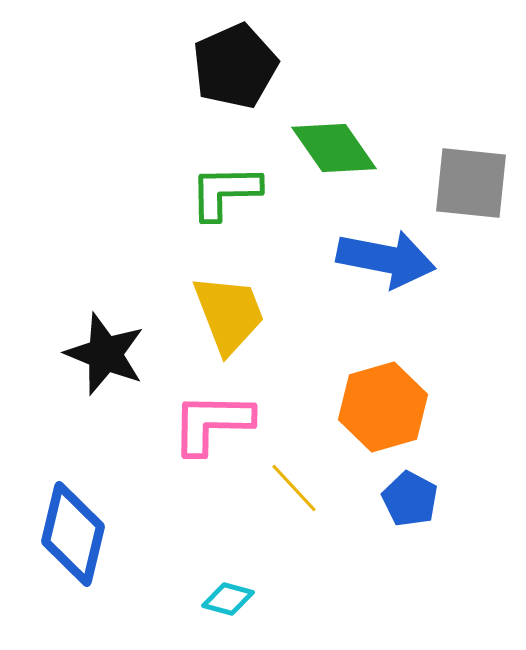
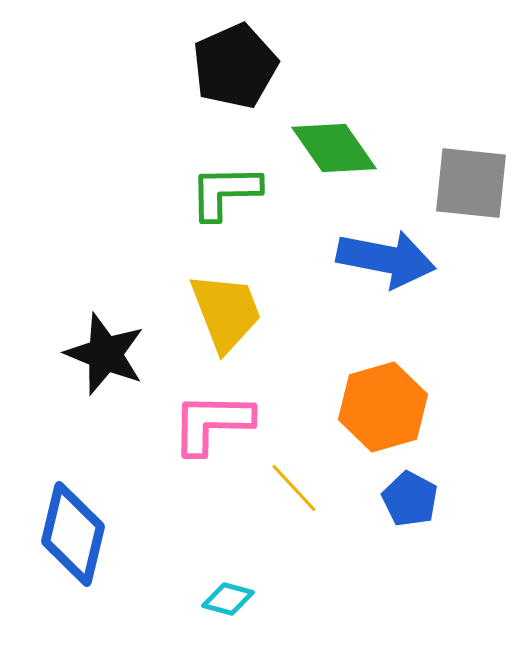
yellow trapezoid: moved 3 px left, 2 px up
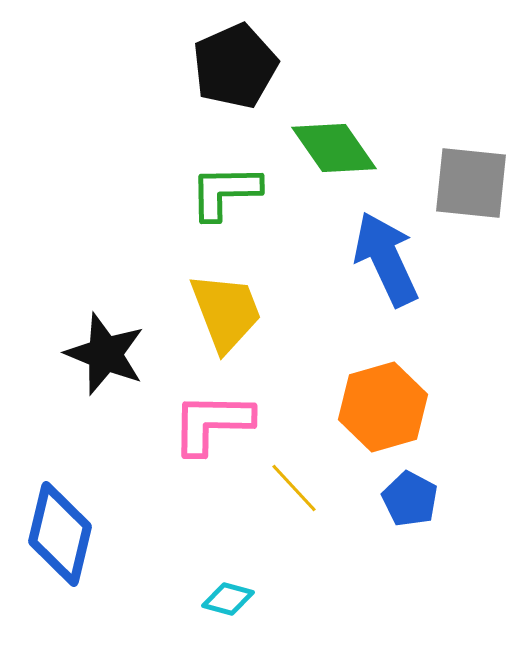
blue arrow: rotated 126 degrees counterclockwise
blue diamond: moved 13 px left
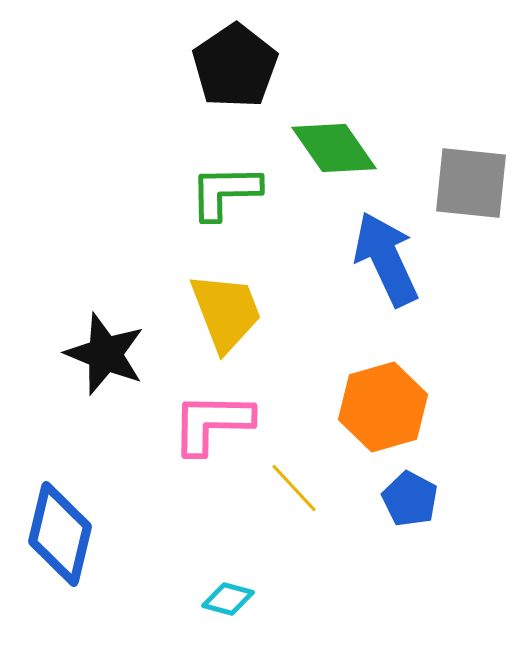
black pentagon: rotated 10 degrees counterclockwise
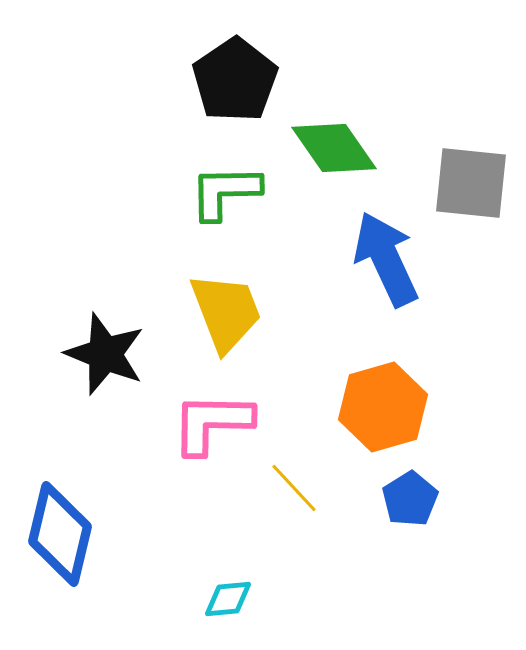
black pentagon: moved 14 px down
blue pentagon: rotated 12 degrees clockwise
cyan diamond: rotated 21 degrees counterclockwise
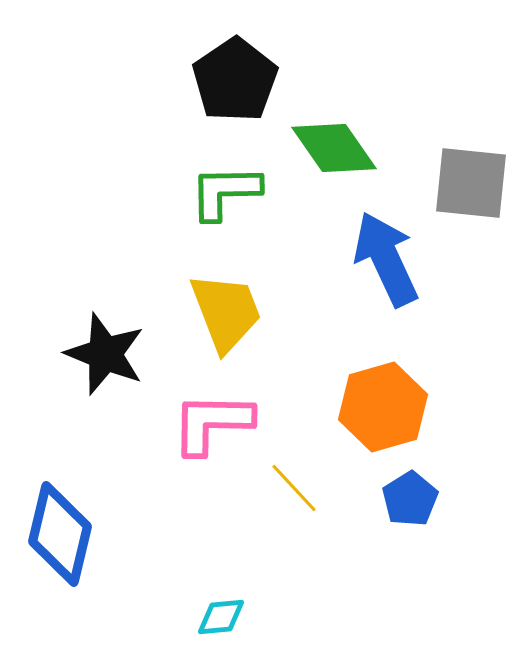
cyan diamond: moved 7 px left, 18 px down
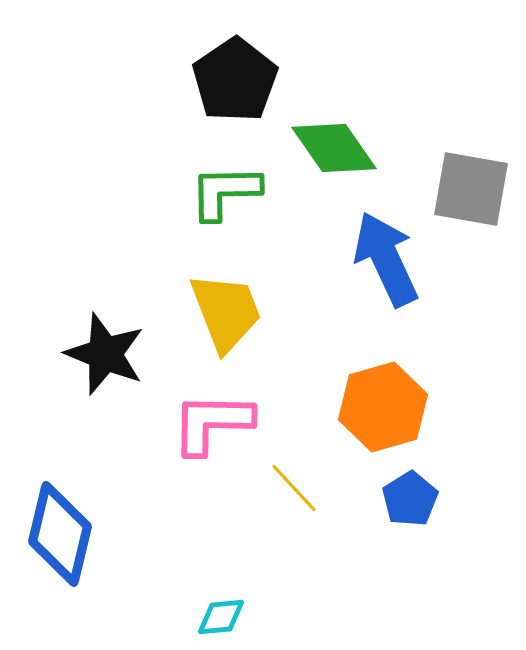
gray square: moved 6 px down; rotated 4 degrees clockwise
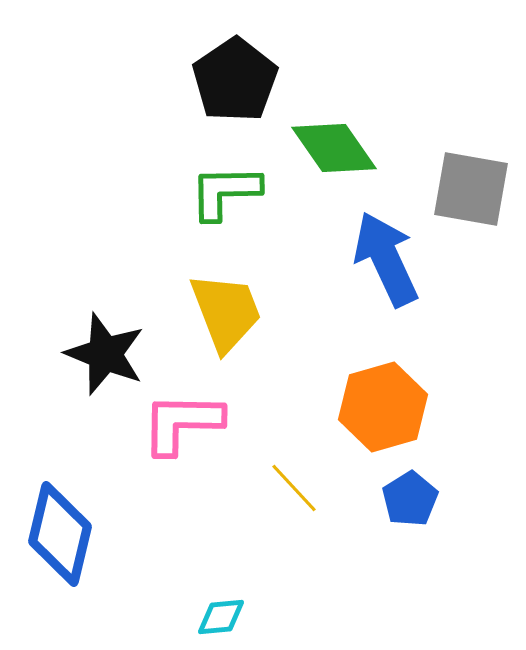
pink L-shape: moved 30 px left
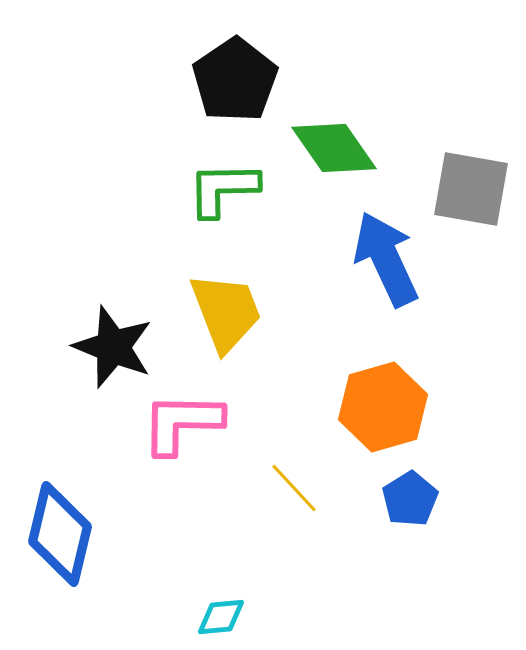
green L-shape: moved 2 px left, 3 px up
black star: moved 8 px right, 7 px up
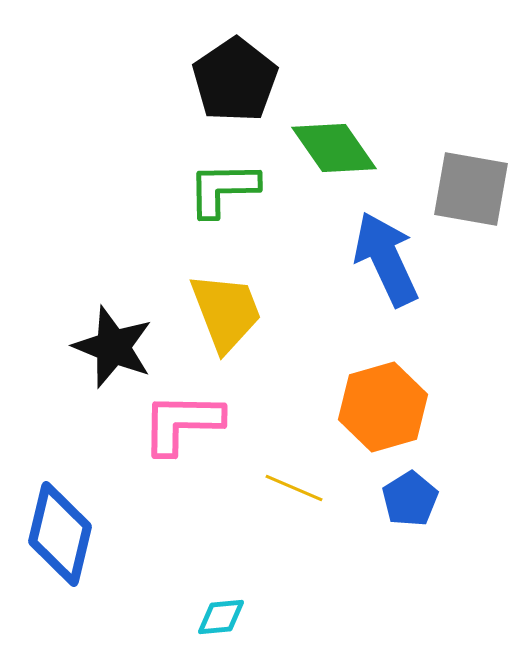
yellow line: rotated 24 degrees counterclockwise
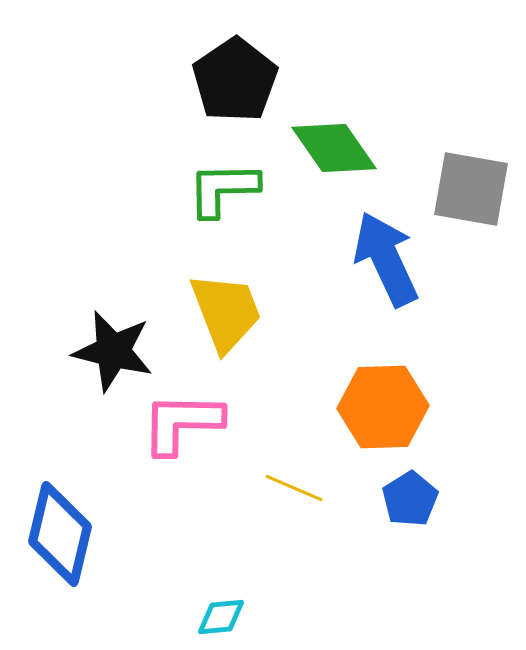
black star: moved 4 px down; rotated 8 degrees counterclockwise
orange hexagon: rotated 14 degrees clockwise
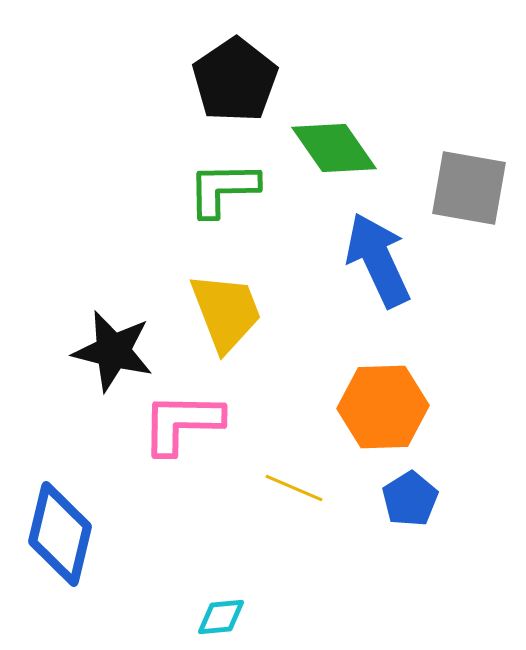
gray square: moved 2 px left, 1 px up
blue arrow: moved 8 px left, 1 px down
